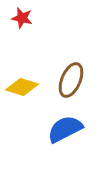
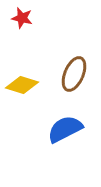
brown ellipse: moved 3 px right, 6 px up
yellow diamond: moved 2 px up
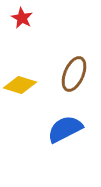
red star: rotated 15 degrees clockwise
yellow diamond: moved 2 px left
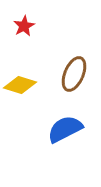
red star: moved 2 px right, 8 px down; rotated 15 degrees clockwise
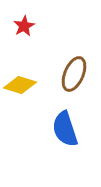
blue semicircle: rotated 81 degrees counterclockwise
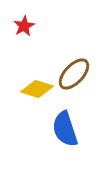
brown ellipse: rotated 20 degrees clockwise
yellow diamond: moved 17 px right, 4 px down
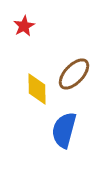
yellow diamond: rotated 72 degrees clockwise
blue semicircle: moved 1 px left, 1 px down; rotated 33 degrees clockwise
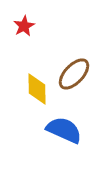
blue semicircle: rotated 99 degrees clockwise
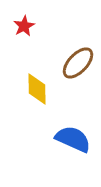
brown ellipse: moved 4 px right, 11 px up
blue semicircle: moved 9 px right, 9 px down
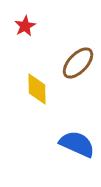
red star: moved 1 px right
blue semicircle: moved 4 px right, 5 px down
